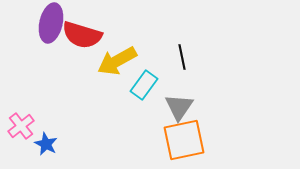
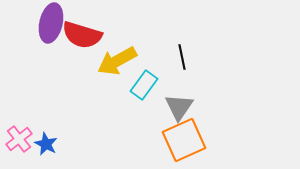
pink cross: moved 2 px left, 13 px down
orange square: rotated 12 degrees counterclockwise
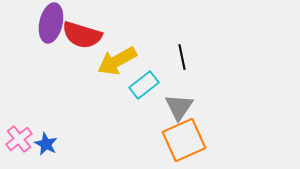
cyan rectangle: rotated 16 degrees clockwise
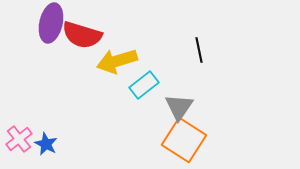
black line: moved 17 px right, 7 px up
yellow arrow: rotated 12 degrees clockwise
orange square: rotated 33 degrees counterclockwise
